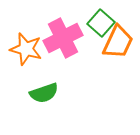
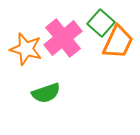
pink cross: rotated 12 degrees counterclockwise
green semicircle: moved 2 px right
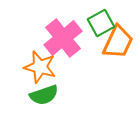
green square: rotated 20 degrees clockwise
orange star: moved 14 px right, 18 px down
green semicircle: moved 2 px left, 2 px down
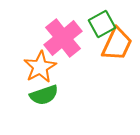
green square: moved 1 px right, 1 px down
orange trapezoid: moved 1 px left, 2 px down
orange star: rotated 28 degrees clockwise
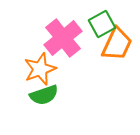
orange star: moved 2 px down; rotated 8 degrees clockwise
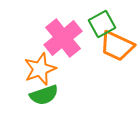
orange trapezoid: moved 2 px down; rotated 90 degrees clockwise
